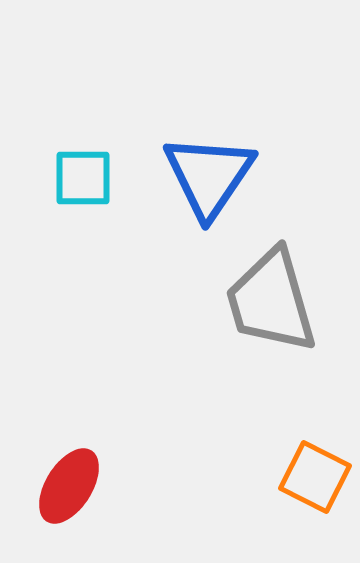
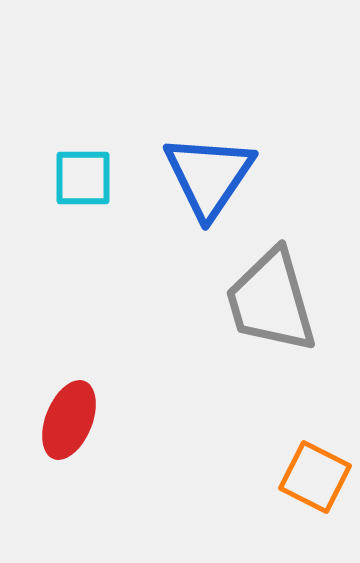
red ellipse: moved 66 px up; rotated 10 degrees counterclockwise
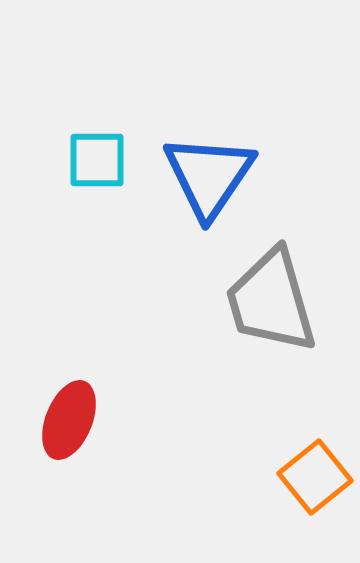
cyan square: moved 14 px right, 18 px up
orange square: rotated 24 degrees clockwise
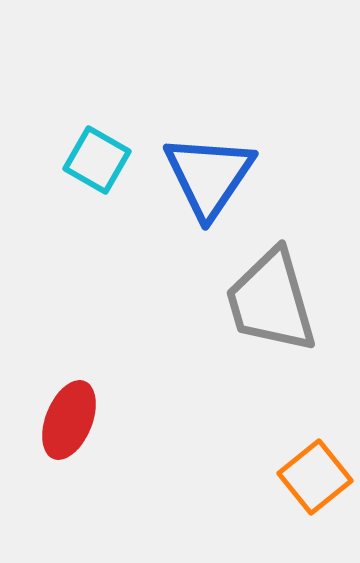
cyan square: rotated 30 degrees clockwise
